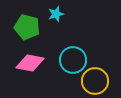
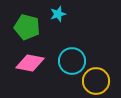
cyan star: moved 2 px right
cyan circle: moved 1 px left, 1 px down
yellow circle: moved 1 px right
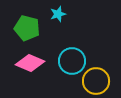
green pentagon: moved 1 px down
pink diamond: rotated 12 degrees clockwise
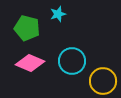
yellow circle: moved 7 px right
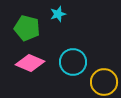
cyan circle: moved 1 px right, 1 px down
yellow circle: moved 1 px right, 1 px down
